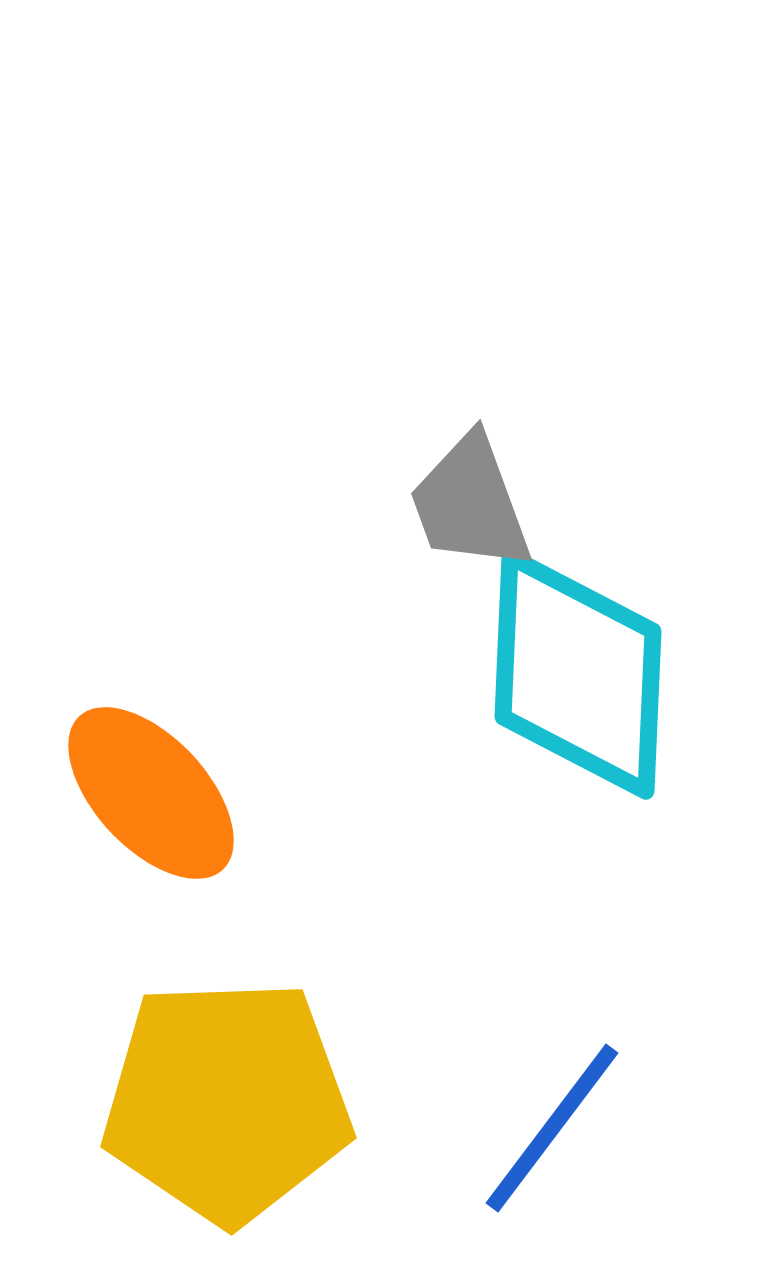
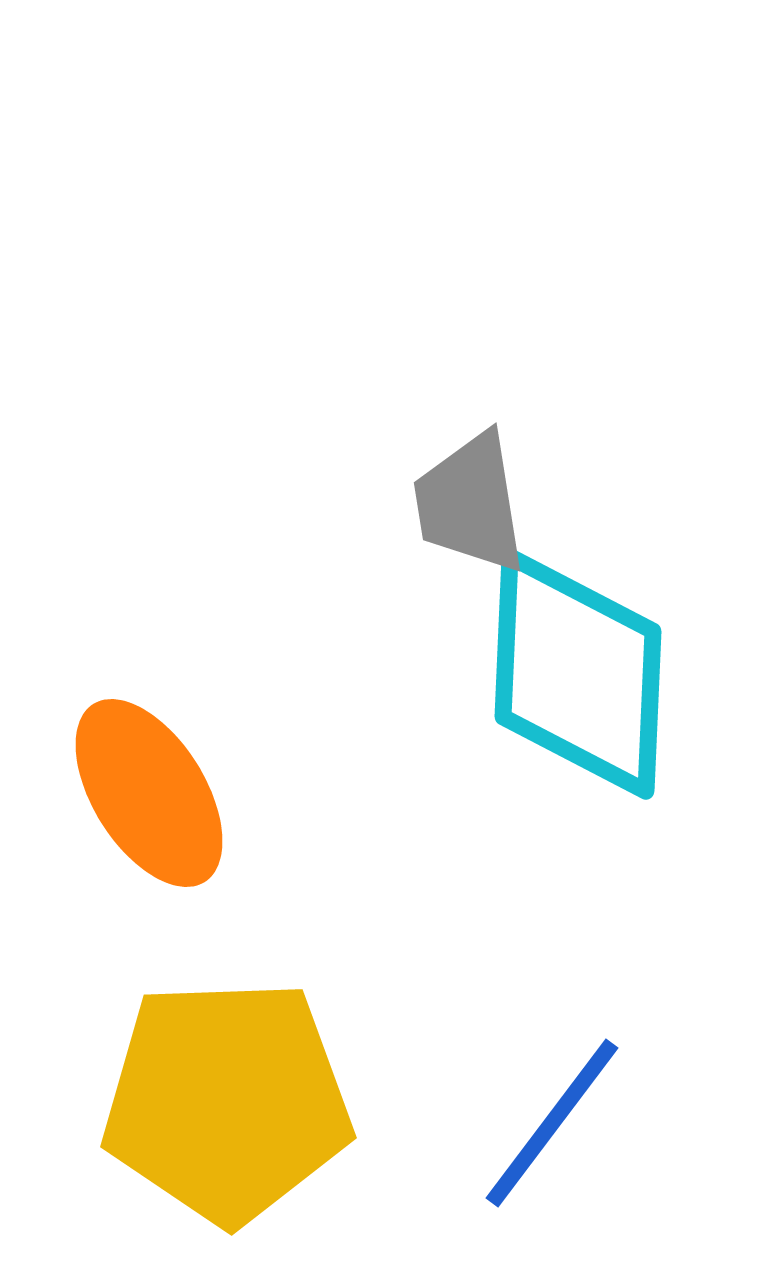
gray trapezoid: rotated 11 degrees clockwise
orange ellipse: moved 2 px left; rotated 11 degrees clockwise
blue line: moved 5 px up
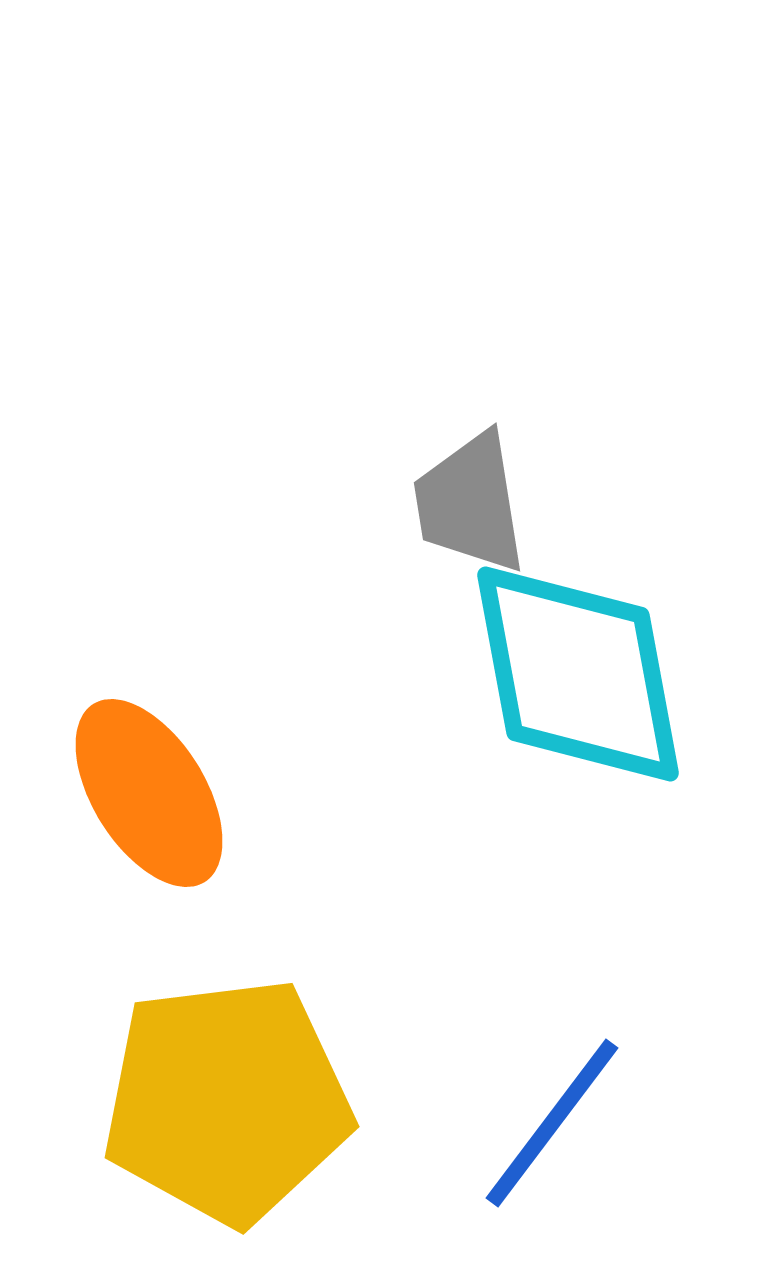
cyan diamond: rotated 13 degrees counterclockwise
yellow pentagon: rotated 5 degrees counterclockwise
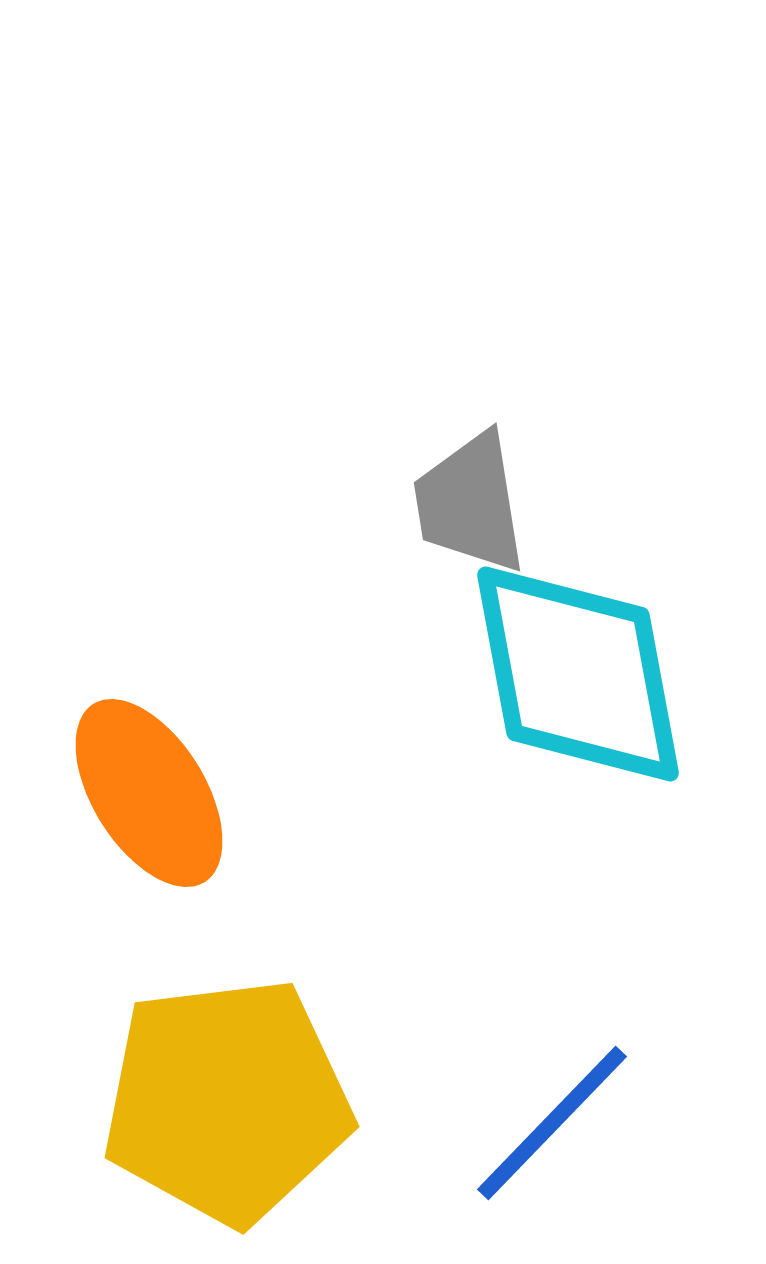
blue line: rotated 7 degrees clockwise
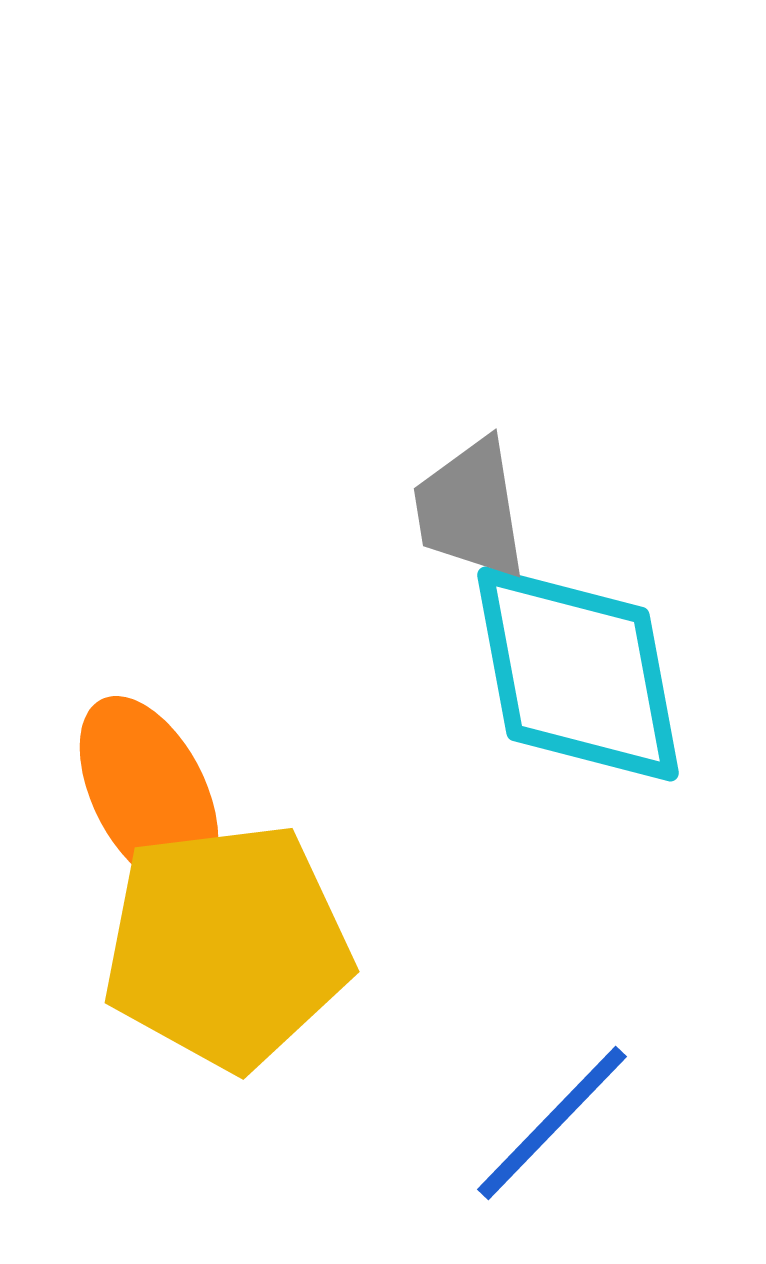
gray trapezoid: moved 6 px down
orange ellipse: rotated 5 degrees clockwise
yellow pentagon: moved 155 px up
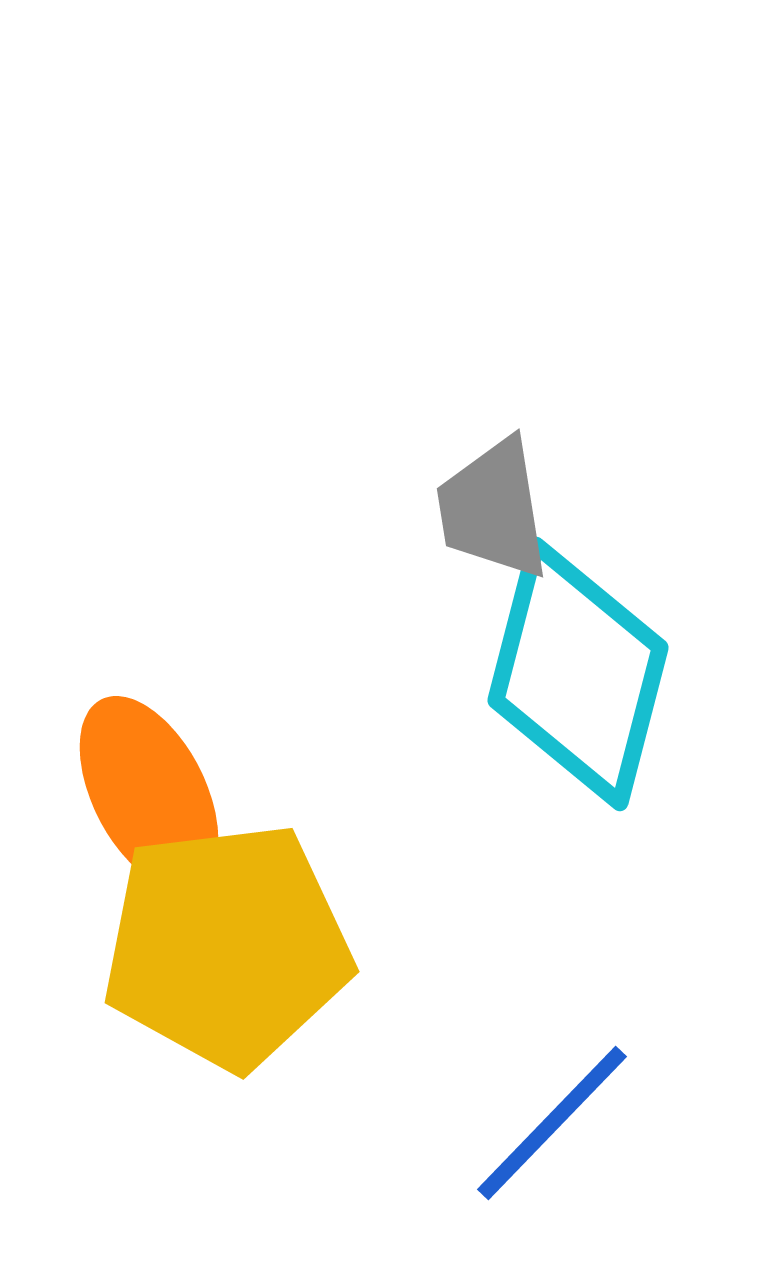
gray trapezoid: moved 23 px right
cyan diamond: rotated 25 degrees clockwise
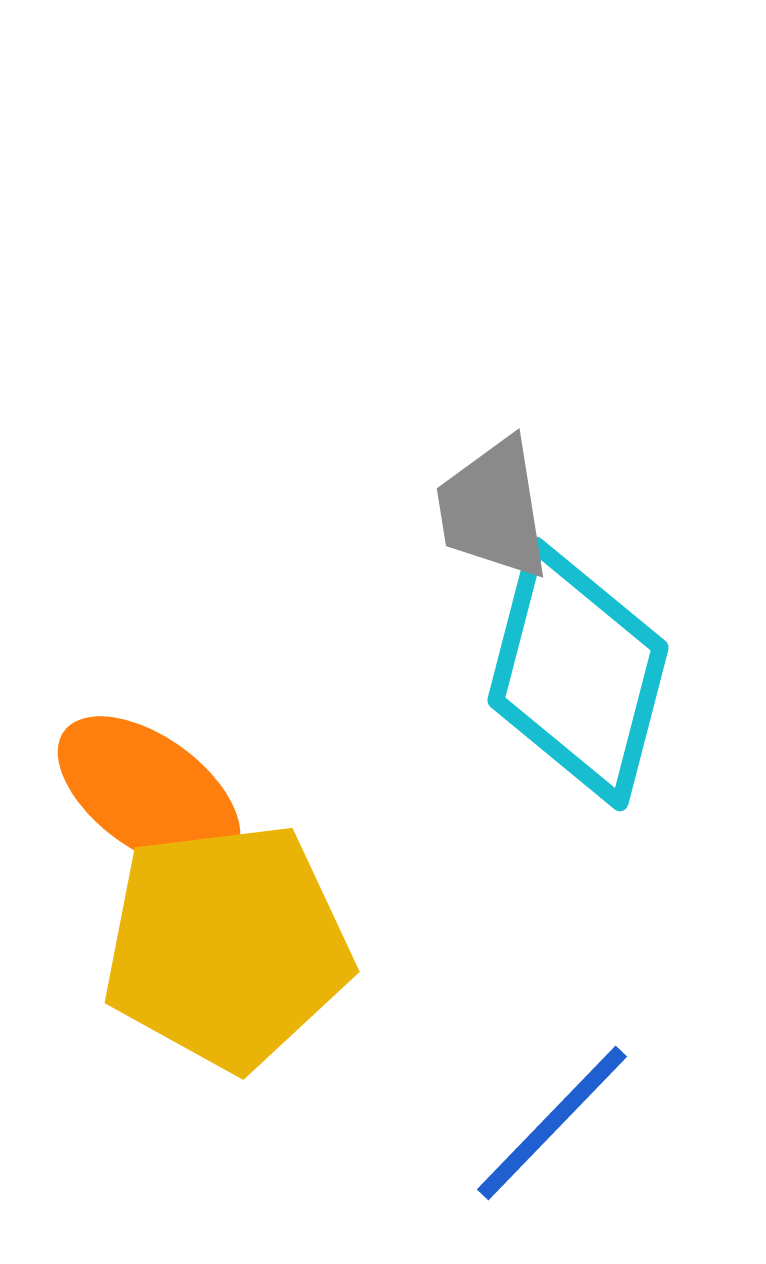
orange ellipse: rotated 27 degrees counterclockwise
